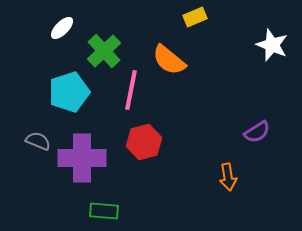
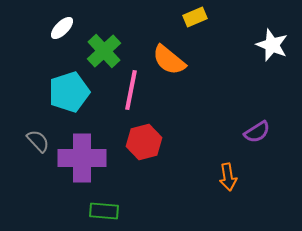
gray semicircle: rotated 25 degrees clockwise
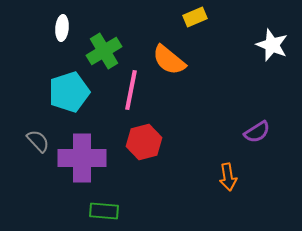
white ellipse: rotated 40 degrees counterclockwise
green cross: rotated 12 degrees clockwise
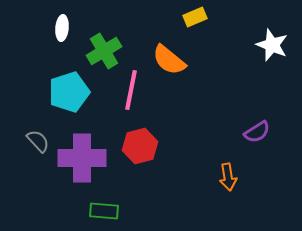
red hexagon: moved 4 px left, 4 px down
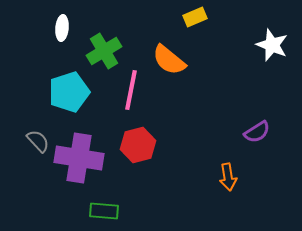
red hexagon: moved 2 px left, 1 px up
purple cross: moved 3 px left; rotated 9 degrees clockwise
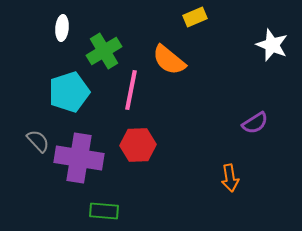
purple semicircle: moved 2 px left, 9 px up
red hexagon: rotated 12 degrees clockwise
orange arrow: moved 2 px right, 1 px down
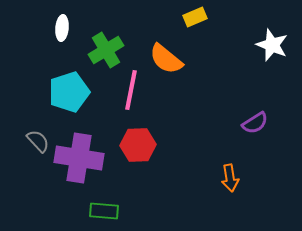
green cross: moved 2 px right, 1 px up
orange semicircle: moved 3 px left, 1 px up
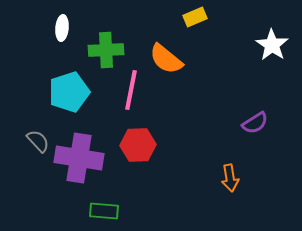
white star: rotated 12 degrees clockwise
green cross: rotated 28 degrees clockwise
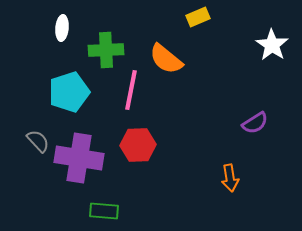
yellow rectangle: moved 3 px right
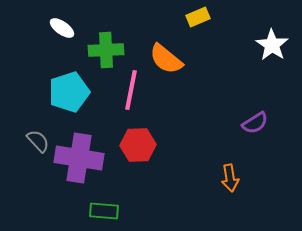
white ellipse: rotated 60 degrees counterclockwise
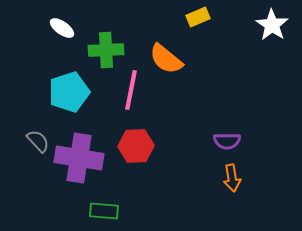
white star: moved 20 px up
purple semicircle: moved 28 px left, 18 px down; rotated 32 degrees clockwise
red hexagon: moved 2 px left, 1 px down
orange arrow: moved 2 px right
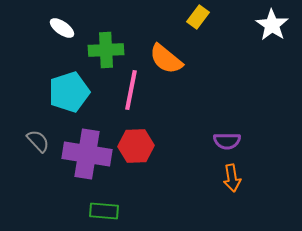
yellow rectangle: rotated 30 degrees counterclockwise
purple cross: moved 8 px right, 4 px up
